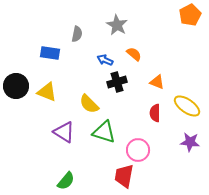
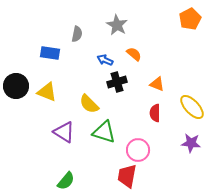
orange pentagon: moved 4 px down
orange triangle: moved 2 px down
yellow ellipse: moved 5 px right, 1 px down; rotated 12 degrees clockwise
purple star: moved 1 px right, 1 px down
red trapezoid: moved 3 px right
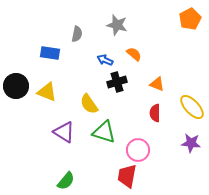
gray star: rotated 15 degrees counterclockwise
yellow semicircle: rotated 10 degrees clockwise
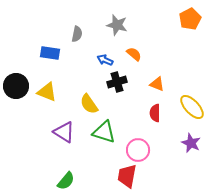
purple star: rotated 18 degrees clockwise
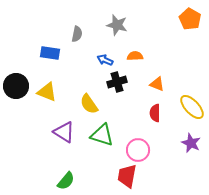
orange pentagon: rotated 15 degrees counterclockwise
orange semicircle: moved 1 px right, 2 px down; rotated 42 degrees counterclockwise
green triangle: moved 2 px left, 3 px down
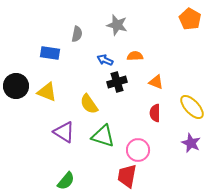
orange triangle: moved 1 px left, 2 px up
green triangle: moved 1 px right, 1 px down
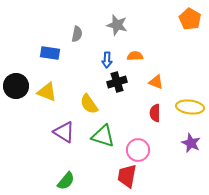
blue arrow: moved 2 px right; rotated 112 degrees counterclockwise
yellow ellipse: moved 2 px left; rotated 40 degrees counterclockwise
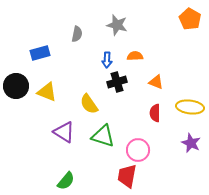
blue rectangle: moved 10 px left; rotated 24 degrees counterclockwise
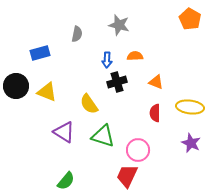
gray star: moved 2 px right
red trapezoid: rotated 15 degrees clockwise
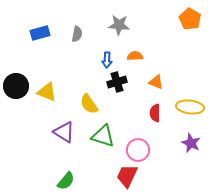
gray star: rotated 10 degrees counterclockwise
blue rectangle: moved 20 px up
